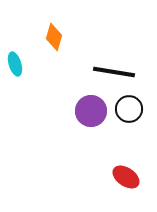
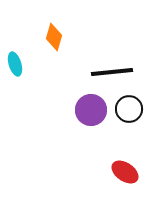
black line: moved 2 px left; rotated 15 degrees counterclockwise
purple circle: moved 1 px up
red ellipse: moved 1 px left, 5 px up
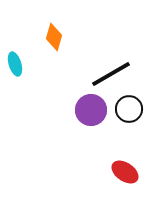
black line: moved 1 px left, 2 px down; rotated 24 degrees counterclockwise
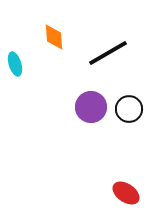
orange diamond: rotated 20 degrees counterclockwise
black line: moved 3 px left, 21 px up
purple circle: moved 3 px up
red ellipse: moved 1 px right, 21 px down
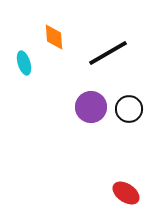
cyan ellipse: moved 9 px right, 1 px up
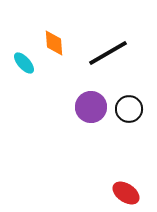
orange diamond: moved 6 px down
cyan ellipse: rotated 25 degrees counterclockwise
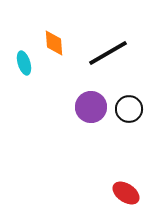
cyan ellipse: rotated 25 degrees clockwise
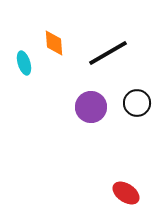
black circle: moved 8 px right, 6 px up
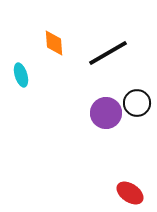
cyan ellipse: moved 3 px left, 12 px down
purple circle: moved 15 px right, 6 px down
red ellipse: moved 4 px right
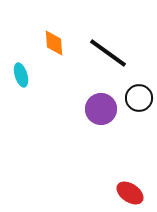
black line: rotated 66 degrees clockwise
black circle: moved 2 px right, 5 px up
purple circle: moved 5 px left, 4 px up
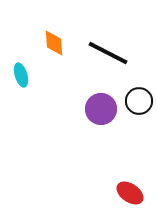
black line: rotated 9 degrees counterclockwise
black circle: moved 3 px down
